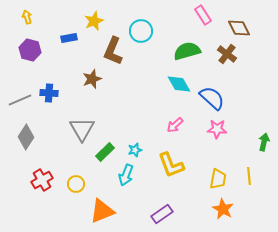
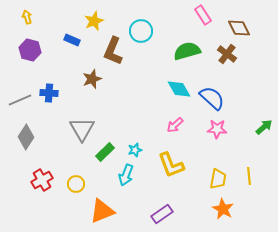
blue rectangle: moved 3 px right, 2 px down; rotated 35 degrees clockwise
cyan diamond: moved 5 px down
green arrow: moved 15 px up; rotated 36 degrees clockwise
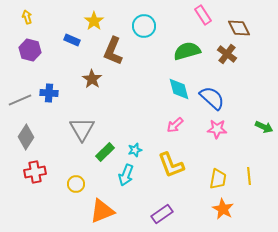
yellow star: rotated 12 degrees counterclockwise
cyan circle: moved 3 px right, 5 px up
brown star: rotated 18 degrees counterclockwise
cyan diamond: rotated 15 degrees clockwise
green arrow: rotated 66 degrees clockwise
red cross: moved 7 px left, 8 px up; rotated 20 degrees clockwise
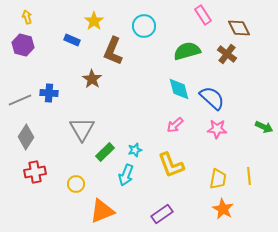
purple hexagon: moved 7 px left, 5 px up
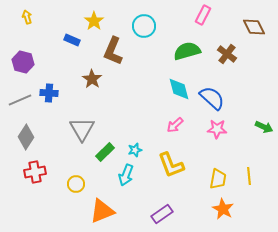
pink rectangle: rotated 60 degrees clockwise
brown diamond: moved 15 px right, 1 px up
purple hexagon: moved 17 px down
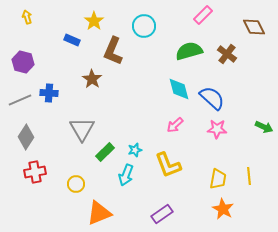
pink rectangle: rotated 18 degrees clockwise
green semicircle: moved 2 px right
yellow L-shape: moved 3 px left
orange triangle: moved 3 px left, 2 px down
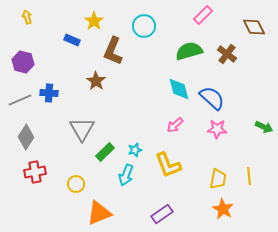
brown star: moved 4 px right, 2 px down
